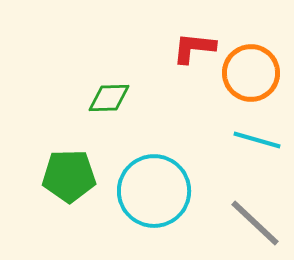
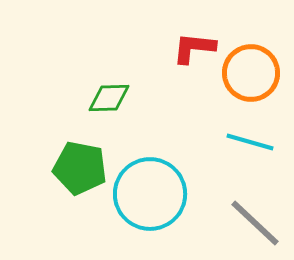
cyan line: moved 7 px left, 2 px down
green pentagon: moved 11 px right, 8 px up; rotated 12 degrees clockwise
cyan circle: moved 4 px left, 3 px down
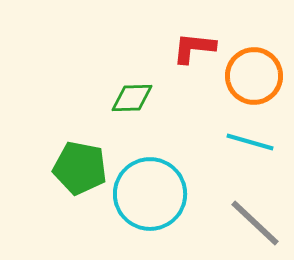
orange circle: moved 3 px right, 3 px down
green diamond: moved 23 px right
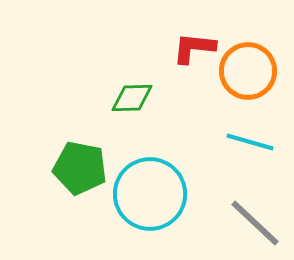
orange circle: moved 6 px left, 5 px up
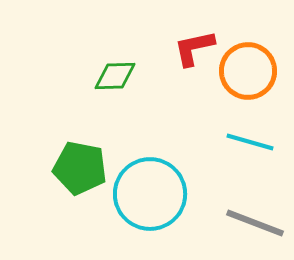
red L-shape: rotated 18 degrees counterclockwise
green diamond: moved 17 px left, 22 px up
gray line: rotated 22 degrees counterclockwise
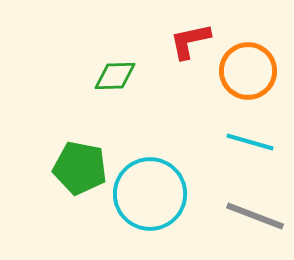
red L-shape: moved 4 px left, 7 px up
gray line: moved 7 px up
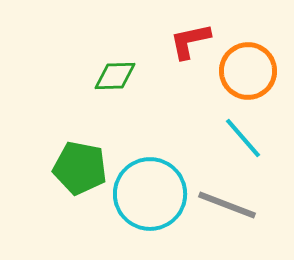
cyan line: moved 7 px left, 4 px up; rotated 33 degrees clockwise
gray line: moved 28 px left, 11 px up
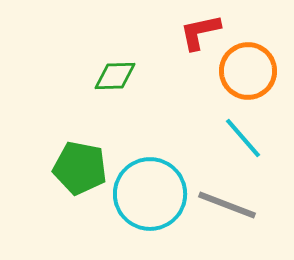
red L-shape: moved 10 px right, 9 px up
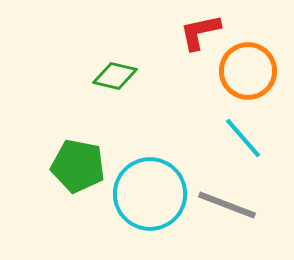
green diamond: rotated 15 degrees clockwise
green pentagon: moved 2 px left, 2 px up
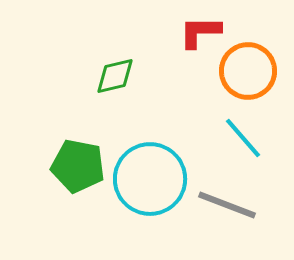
red L-shape: rotated 12 degrees clockwise
green diamond: rotated 27 degrees counterclockwise
cyan circle: moved 15 px up
